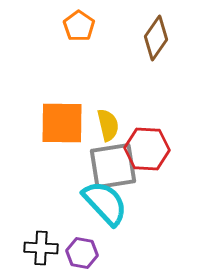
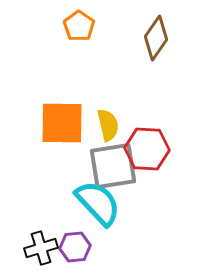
cyan semicircle: moved 7 px left
black cross: rotated 20 degrees counterclockwise
purple hexagon: moved 7 px left, 6 px up; rotated 16 degrees counterclockwise
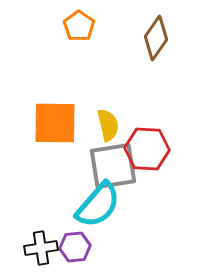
orange square: moved 7 px left
cyan semicircle: moved 2 px down; rotated 84 degrees clockwise
black cross: rotated 8 degrees clockwise
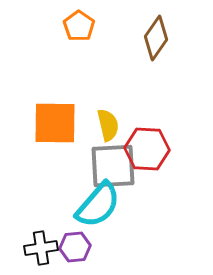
gray square: rotated 6 degrees clockwise
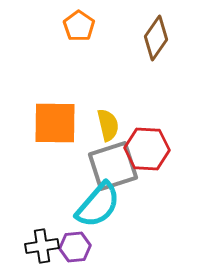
gray square: rotated 15 degrees counterclockwise
black cross: moved 1 px right, 2 px up
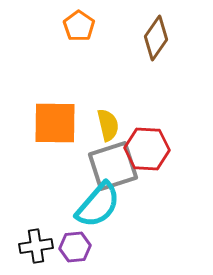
black cross: moved 6 px left
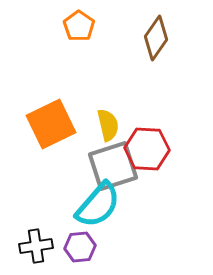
orange square: moved 4 px left, 1 px down; rotated 27 degrees counterclockwise
purple hexagon: moved 5 px right
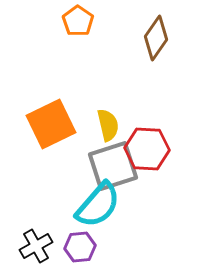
orange pentagon: moved 1 px left, 5 px up
black cross: rotated 20 degrees counterclockwise
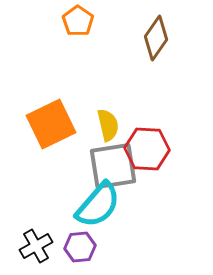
gray square: rotated 9 degrees clockwise
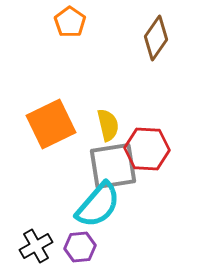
orange pentagon: moved 8 px left, 1 px down
